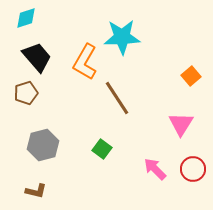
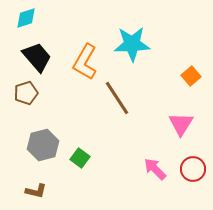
cyan star: moved 10 px right, 7 px down
green square: moved 22 px left, 9 px down
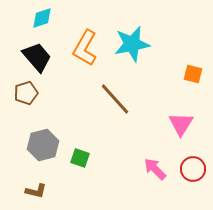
cyan diamond: moved 16 px right
cyan star: rotated 9 degrees counterclockwise
orange L-shape: moved 14 px up
orange square: moved 2 px right, 2 px up; rotated 36 degrees counterclockwise
brown line: moved 2 px left, 1 px down; rotated 9 degrees counterclockwise
green square: rotated 18 degrees counterclockwise
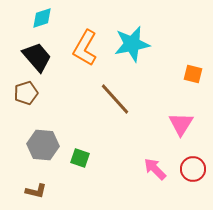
gray hexagon: rotated 20 degrees clockwise
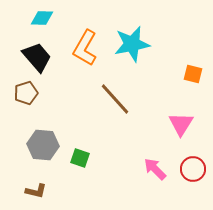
cyan diamond: rotated 20 degrees clockwise
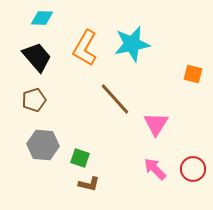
brown pentagon: moved 8 px right, 7 px down
pink triangle: moved 25 px left
brown L-shape: moved 53 px right, 7 px up
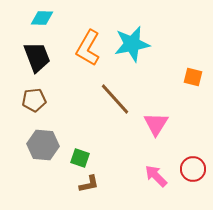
orange L-shape: moved 3 px right
black trapezoid: rotated 20 degrees clockwise
orange square: moved 3 px down
brown pentagon: rotated 10 degrees clockwise
pink arrow: moved 1 px right, 7 px down
brown L-shape: rotated 25 degrees counterclockwise
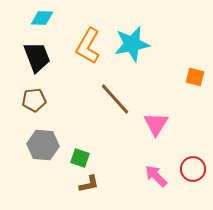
orange L-shape: moved 2 px up
orange square: moved 2 px right
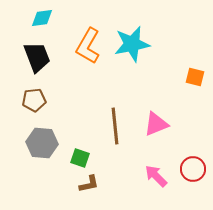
cyan diamond: rotated 10 degrees counterclockwise
brown line: moved 27 px down; rotated 36 degrees clockwise
pink triangle: rotated 36 degrees clockwise
gray hexagon: moved 1 px left, 2 px up
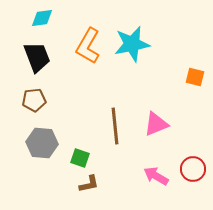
pink arrow: rotated 15 degrees counterclockwise
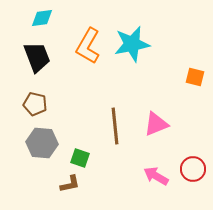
brown pentagon: moved 1 px right, 4 px down; rotated 20 degrees clockwise
brown L-shape: moved 19 px left
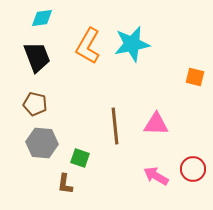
pink triangle: rotated 24 degrees clockwise
brown L-shape: moved 5 px left; rotated 110 degrees clockwise
